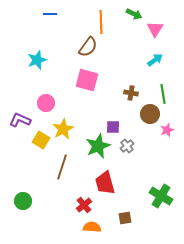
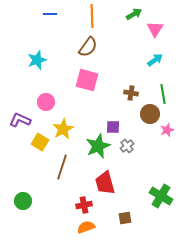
green arrow: rotated 56 degrees counterclockwise
orange line: moved 9 px left, 6 px up
pink circle: moved 1 px up
yellow square: moved 1 px left, 2 px down
red cross: rotated 28 degrees clockwise
orange semicircle: moved 6 px left; rotated 24 degrees counterclockwise
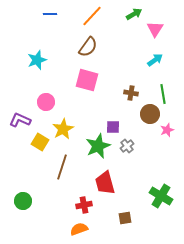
orange line: rotated 45 degrees clockwise
orange semicircle: moved 7 px left, 2 px down
